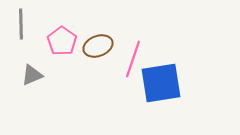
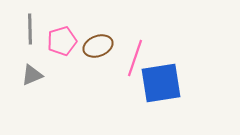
gray line: moved 9 px right, 5 px down
pink pentagon: rotated 20 degrees clockwise
pink line: moved 2 px right, 1 px up
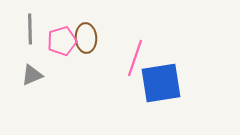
brown ellipse: moved 12 px left, 8 px up; rotated 72 degrees counterclockwise
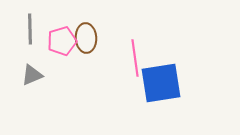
pink line: rotated 27 degrees counterclockwise
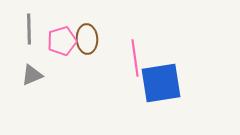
gray line: moved 1 px left
brown ellipse: moved 1 px right, 1 px down
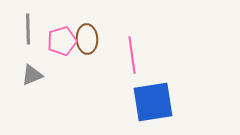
gray line: moved 1 px left
pink line: moved 3 px left, 3 px up
blue square: moved 8 px left, 19 px down
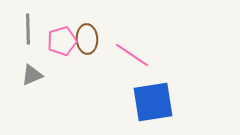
pink line: rotated 48 degrees counterclockwise
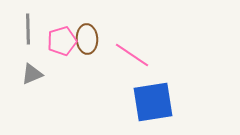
gray triangle: moved 1 px up
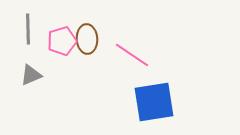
gray triangle: moved 1 px left, 1 px down
blue square: moved 1 px right
